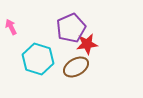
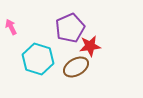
purple pentagon: moved 1 px left
red star: moved 3 px right, 2 px down
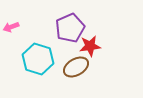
pink arrow: rotated 84 degrees counterclockwise
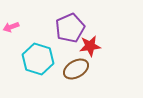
brown ellipse: moved 2 px down
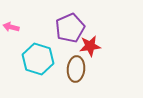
pink arrow: rotated 35 degrees clockwise
brown ellipse: rotated 55 degrees counterclockwise
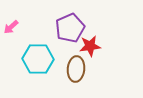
pink arrow: rotated 56 degrees counterclockwise
cyan hexagon: rotated 16 degrees counterclockwise
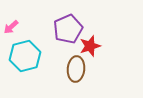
purple pentagon: moved 2 px left, 1 px down
red star: rotated 10 degrees counterclockwise
cyan hexagon: moved 13 px left, 3 px up; rotated 16 degrees counterclockwise
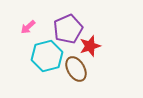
pink arrow: moved 17 px right
cyan hexagon: moved 22 px right
brown ellipse: rotated 35 degrees counterclockwise
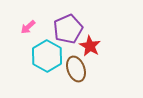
red star: rotated 25 degrees counterclockwise
cyan hexagon: rotated 16 degrees counterclockwise
brown ellipse: rotated 10 degrees clockwise
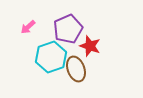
red star: rotated 10 degrees counterclockwise
cyan hexagon: moved 4 px right, 1 px down; rotated 12 degrees clockwise
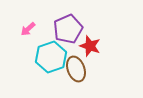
pink arrow: moved 2 px down
